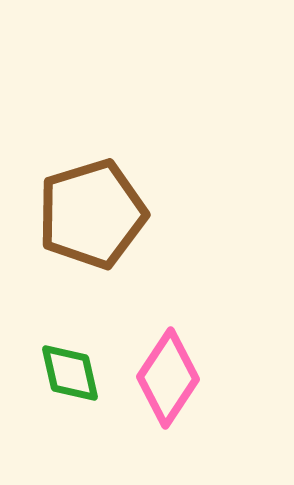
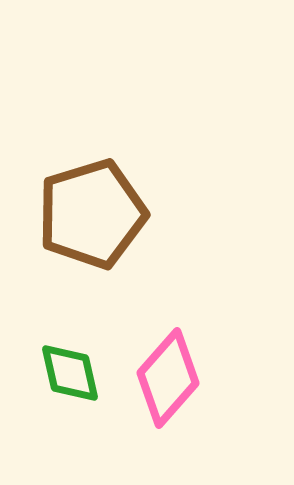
pink diamond: rotated 8 degrees clockwise
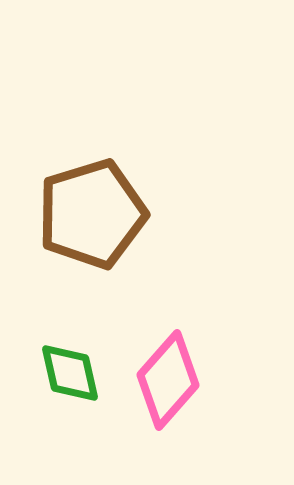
pink diamond: moved 2 px down
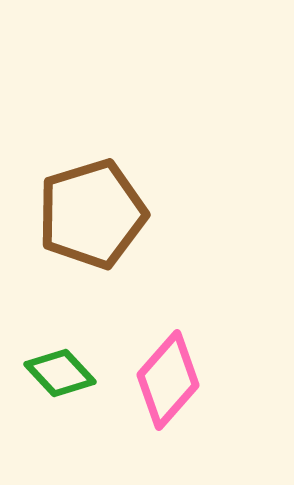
green diamond: moved 10 px left; rotated 30 degrees counterclockwise
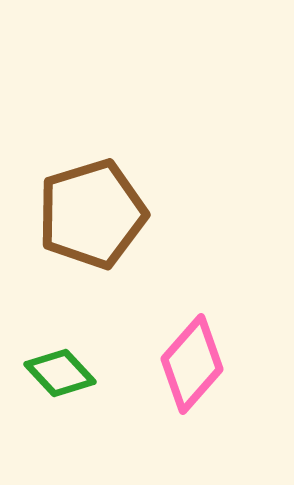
pink diamond: moved 24 px right, 16 px up
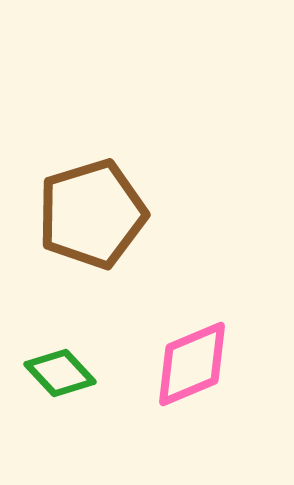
pink diamond: rotated 26 degrees clockwise
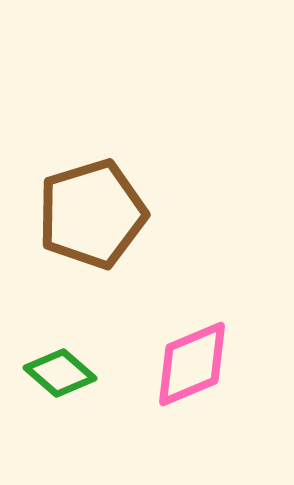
green diamond: rotated 6 degrees counterclockwise
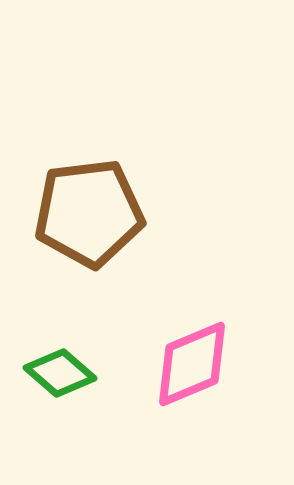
brown pentagon: moved 3 px left, 1 px up; rotated 10 degrees clockwise
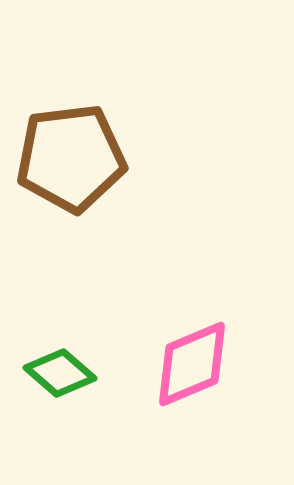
brown pentagon: moved 18 px left, 55 px up
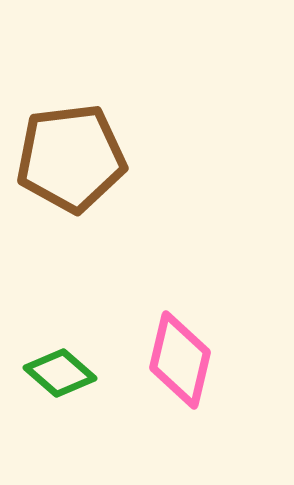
pink diamond: moved 12 px left, 4 px up; rotated 54 degrees counterclockwise
